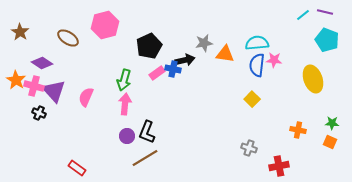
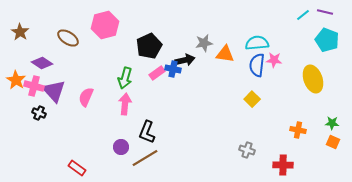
green arrow: moved 1 px right, 2 px up
purple circle: moved 6 px left, 11 px down
orange square: moved 3 px right
gray cross: moved 2 px left, 2 px down
red cross: moved 4 px right, 1 px up; rotated 12 degrees clockwise
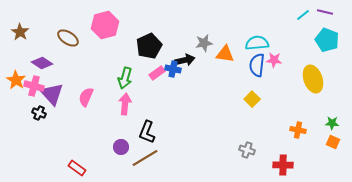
purple triangle: moved 2 px left, 3 px down
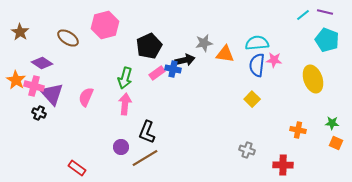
orange square: moved 3 px right, 1 px down
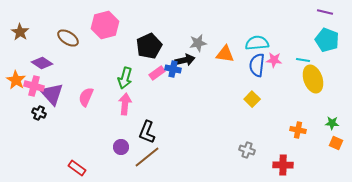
cyan line: moved 45 px down; rotated 48 degrees clockwise
gray star: moved 6 px left
brown line: moved 2 px right, 1 px up; rotated 8 degrees counterclockwise
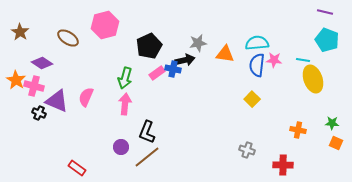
purple triangle: moved 5 px right, 7 px down; rotated 25 degrees counterclockwise
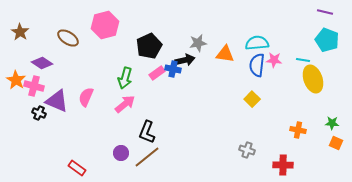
pink arrow: rotated 45 degrees clockwise
purple circle: moved 6 px down
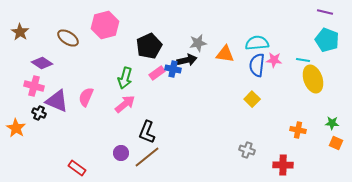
black arrow: moved 2 px right
orange star: moved 48 px down
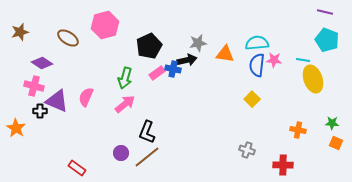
brown star: rotated 24 degrees clockwise
black cross: moved 1 px right, 2 px up; rotated 24 degrees counterclockwise
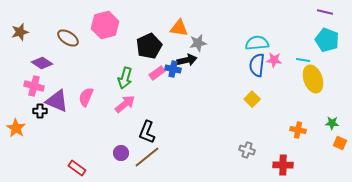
orange triangle: moved 46 px left, 26 px up
orange square: moved 4 px right
